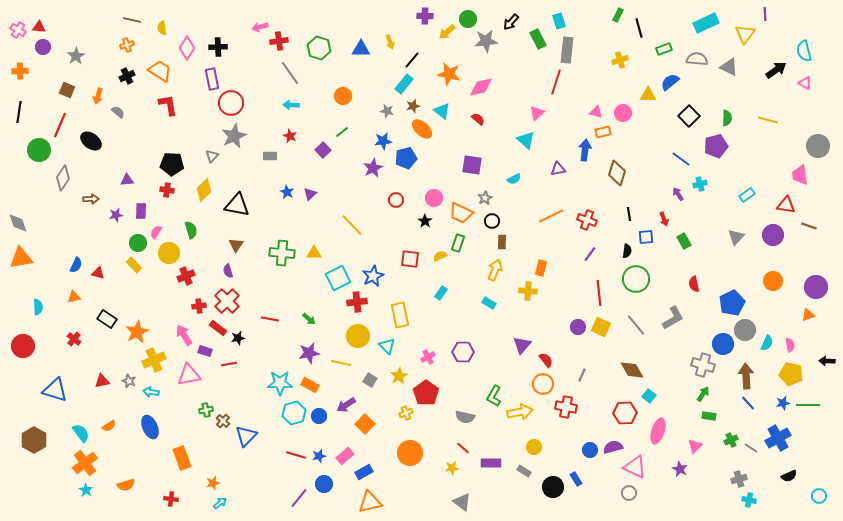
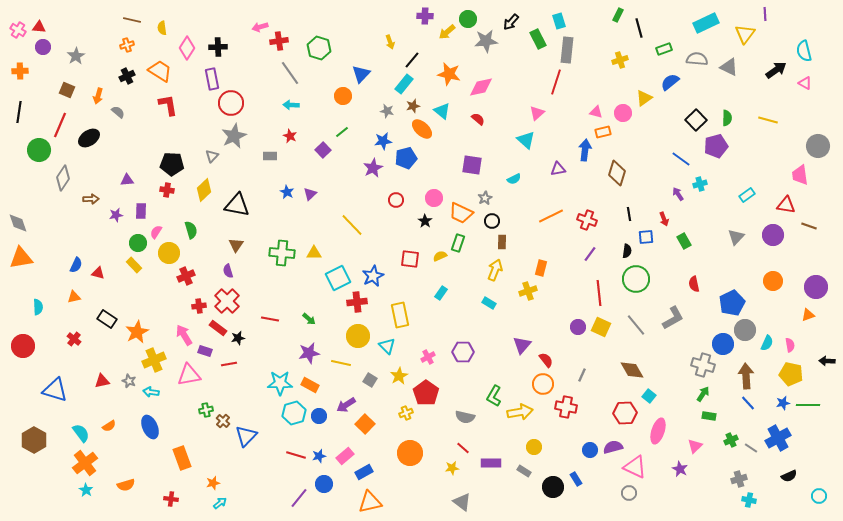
blue triangle at (361, 49): moved 25 px down; rotated 48 degrees counterclockwise
yellow triangle at (648, 95): moved 4 px left, 3 px down; rotated 36 degrees counterclockwise
black square at (689, 116): moved 7 px right, 4 px down
black ellipse at (91, 141): moved 2 px left, 3 px up; rotated 70 degrees counterclockwise
yellow cross at (528, 291): rotated 24 degrees counterclockwise
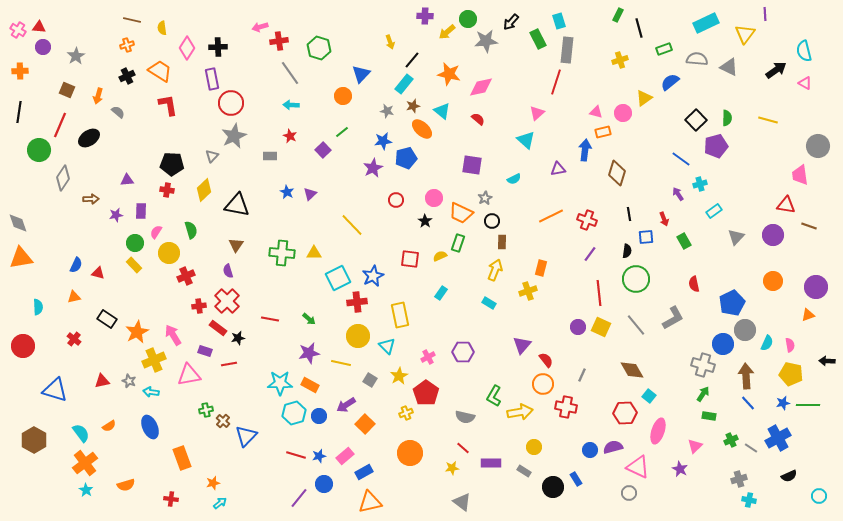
cyan rectangle at (747, 195): moved 33 px left, 16 px down
green circle at (138, 243): moved 3 px left
pink arrow at (184, 335): moved 11 px left
pink triangle at (635, 467): moved 3 px right
